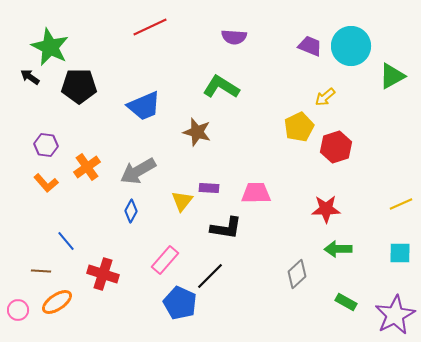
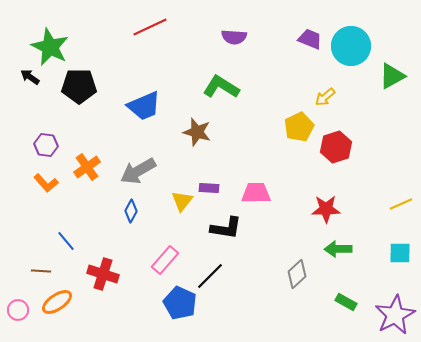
purple trapezoid: moved 7 px up
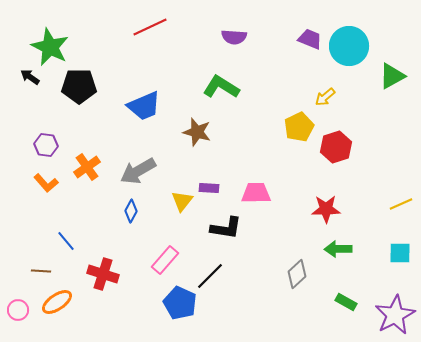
cyan circle: moved 2 px left
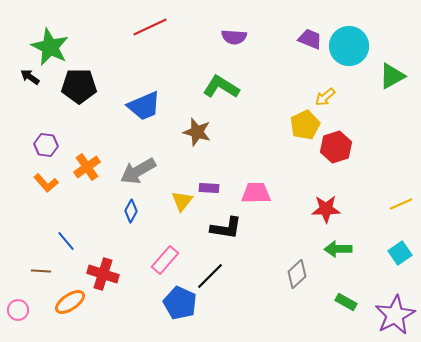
yellow pentagon: moved 6 px right, 2 px up
cyan square: rotated 35 degrees counterclockwise
orange ellipse: moved 13 px right
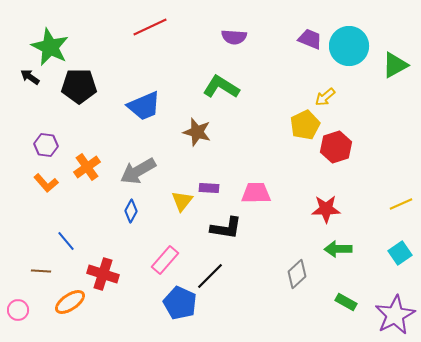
green triangle: moved 3 px right, 11 px up
